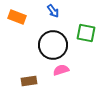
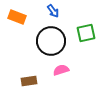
green square: rotated 24 degrees counterclockwise
black circle: moved 2 px left, 4 px up
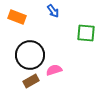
green square: rotated 18 degrees clockwise
black circle: moved 21 px left, 14 px down
pink semicircle: moved 7 px left
brown rectangle: moved 2 px right; rotated 21 degrees counterclockwise
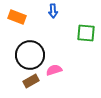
blue arrow: rotated 32 degrees clockwise
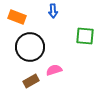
green square: moved 1 px left, 3 px down
black circle: moved 8 px up
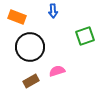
green square: rotated 24 degrees counterclockwise
pink semicircle: moved 3 px right, 1 px down
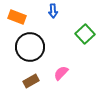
green square: moved 2 px up; rotated 24 degrees counterclockwise
pink semicircle: moved 4 px right, 2 px down; rotated 28 degrees counterclockwise
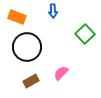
black circle: moved 3 px left
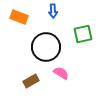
orange rectangle: moved 2 px right
green square: moved 2 px left; rotated 30 degrees clockwise
black circle: moved 19 px right
pink semicircle: rotated 77 degrees clockwise
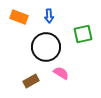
blue arrow: moved 4 px left, 5 px down
